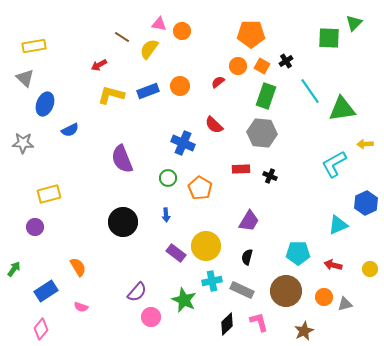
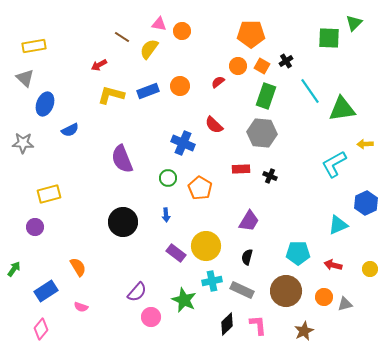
pink L-shape at (259, 322): moved 1 px left, 3 px down; rotated 10 degrees clockwise
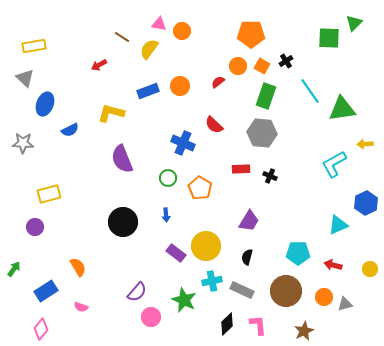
yellow L-shape at (111, 95): moved 18 px down
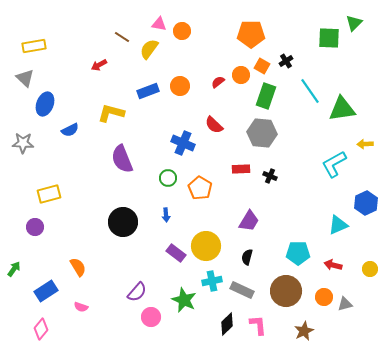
orange circle at (238, 66): moved 3 px right, 9 px down
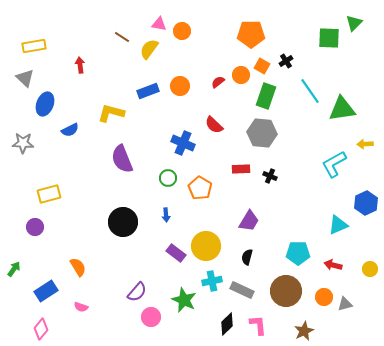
red arrow at (99, 65): moved 19 px left; rotated 112 degrees clockwise
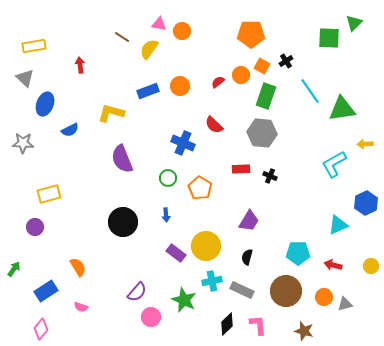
yellow circle at (370, 269): moved 1 px right, 3 px up
brown star at (304, 331): rotated 30 degrees counterclockwise
